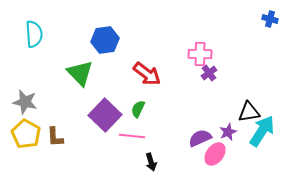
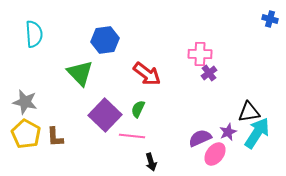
cyan arrow: moved 5 px left, 2 px down
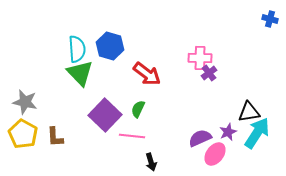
cyan semicircle: moved 43 px right, 15 px down
blue hexagon: moved 5 px right, 6 px down; rotated 24 degrees clockwise
pink cross: moved 4 px down
yellow pentagon: moved 3 px left
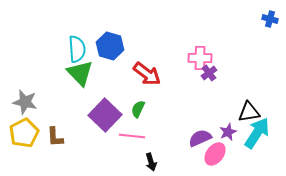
yellow pentagon: moved 1 px right, 1 px up; rotated 16 degrees clockwise
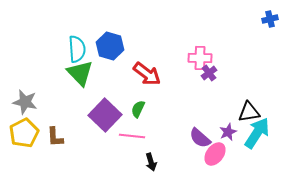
blue cross: rotated 28 degrees counterclockwise
purple semicircle: rotated 115 degrees counterclockwise
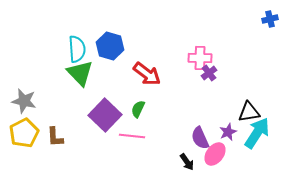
gray star: moved 1 px left, 1 px up
purple semicircle: rotated 25 degrees clockwise
black arrow: moved 36 px right; rotated 18 degrees counterclockwise
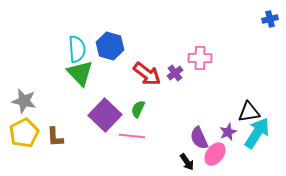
purple cross: moved 34 px left
purple semicircle: moved 1 px left
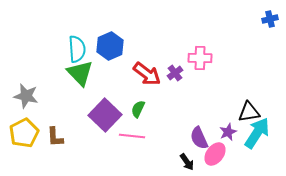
blue hexagon: rotated 20 degrees clockwise
gray star: moved 2 px right, 5 px up
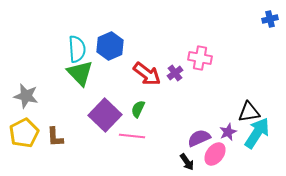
pink cross: rotated 10 degrees clockwise
purple semicircle: rotated 90 degrees clockwise
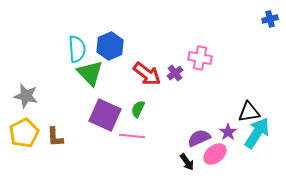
green triangle: moved 10 px right
purple square: rotated 20 degrees counterclockwise
purple star: rotated 12 degrees counterclockwise
pink ellipse: rotated 15 degrees clockwise
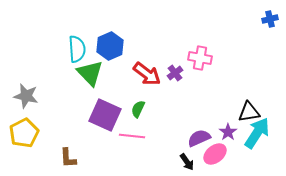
brown L-shape: moved 13 px right, 21 px down
